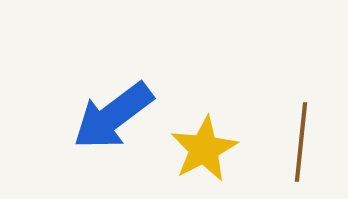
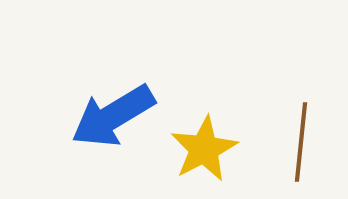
blue arrow: rotated 6 degrees clockwise
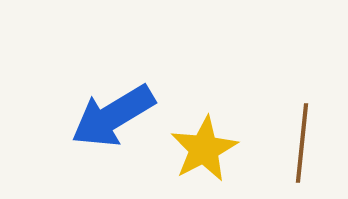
brown line: moved 1 px right, 1 px down
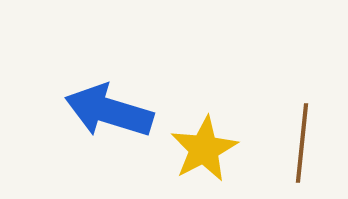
blue arrow: moved 4 px left, 5 px up; rotated 48 degrees clockwise
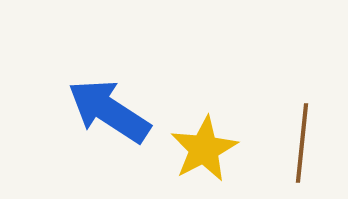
blue arrow: rotated 16 degrees clockwise
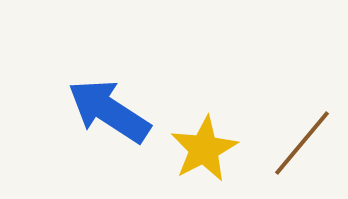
brown line: rotated 34 degrees clockwise
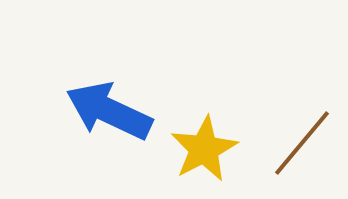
blue arrow: rotated 8 degrees counterclockwise
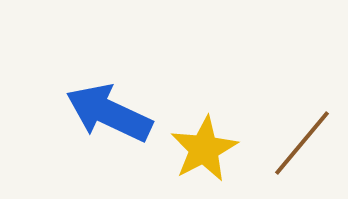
blue arrow: moved 2 px down
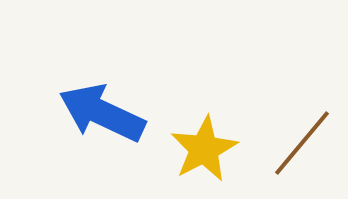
blue arrow: moved 7 px left
